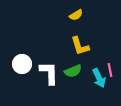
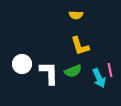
yellow semicircle: rotated 32 degrees clockwise
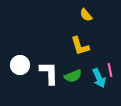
yellow semicircle: moved 10 px right; rotated 48 degrees clockwise
white circle: moved 2 px left, 1 px down
green semicircle: moved 5 px down
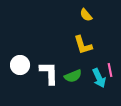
yellow L-shape: moved 3 px right, 1 px up
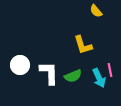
yellow semicircle: moved 10 px right, 4 px up
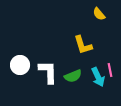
yellow semicircle: moved 3 px right, 3 px down
white L-shape: moved 1 px left, 1 px up
cyan arrow: moved 1 px left, 1 px up
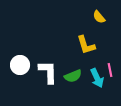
yellow semicircle: moved 3 px down
yellow L-shape: moved 3 px right
cyan arrow: moved 1 px left, 1 px down
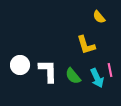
white L-shape: moved 1 px up
green semicircle: rotated 72 degrees clockwise
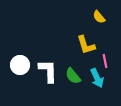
pink line: moved 5 px left, 9 px up
